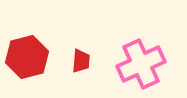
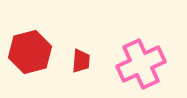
red hexagon: moved 3 px right, 5 px up
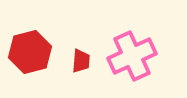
pink cross: moved 9 px left, 8 px up
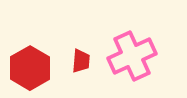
red hexagon: moved 16 px down; rotated 15 degrees counterclockwise
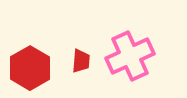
pink cross: moved 2 px left
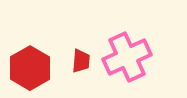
pink cross: moved 3 px left, 1 px down
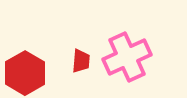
red hexagon: moved 5 px left, 5 px down
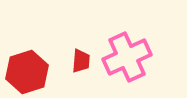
red hexagon: moved 2 px right, 1 px up; rotated 12 degrees clockwise
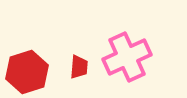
red trapezoid: moved 2 px left, 6 px down
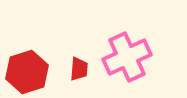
red trapezoid: moved 2 px down
